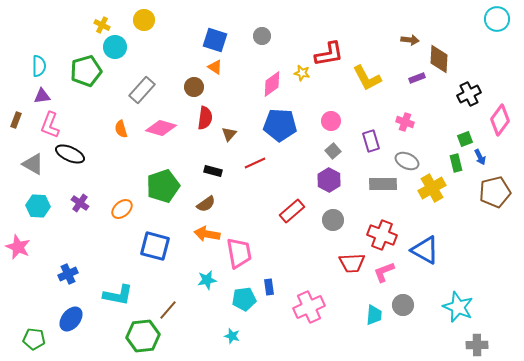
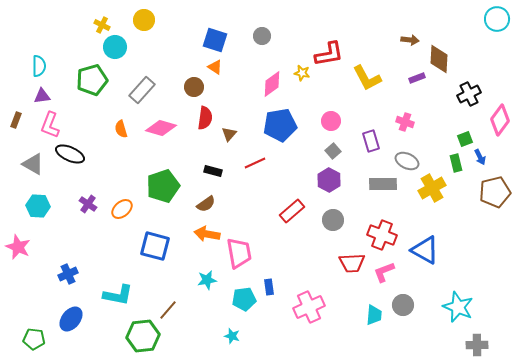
green pentagon at (86, 71): moved 6 px right, 9 px down
blue pentagon at (280, 125): rotated 12 degrees counterclockwise
purple cross at (80, 203): moved 8 px right, 1 px down
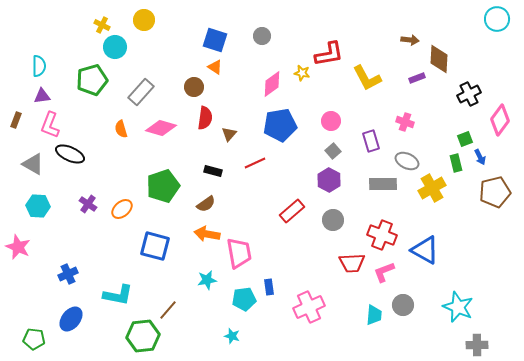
gray rectangle at (142, 90): moved 1 px left, 2 px down
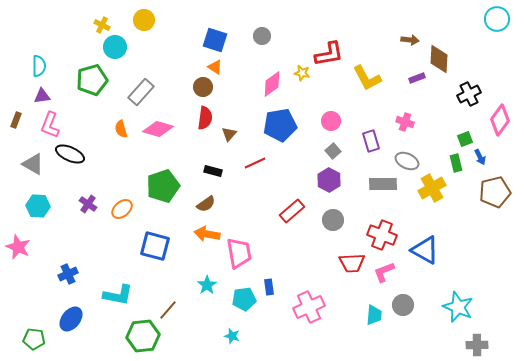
brown circle at (194, 87): moved 9 px right
pink diamond at (161, 128): moved 3 px left, 1 px down
cyan star at (207, 280): moved 5 px down; rotated 24 degrees counterclockwise
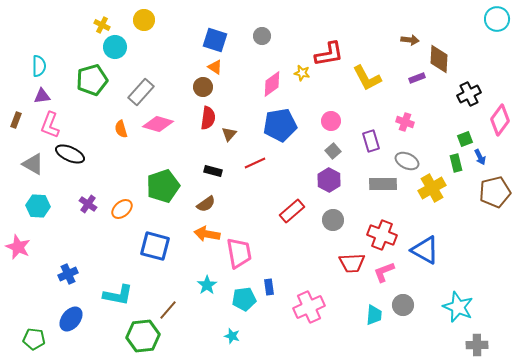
red semicircle at (205, 118): moved 3 px right
pink diamond at (158, 129): moved 5 px up
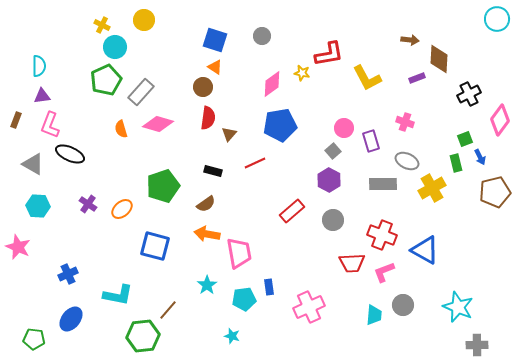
green pentagon at (92, 80): moved 14 px right; rotated 8 degrees counterclockwise
pink circle at (331, 121): moved 13 px right, 7 px down
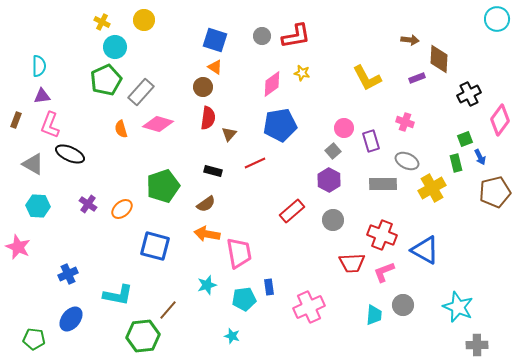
yellow cross at (102, 25): moved 3 px up
red L-shape at (329, 54): moved 33 px left, 18 px up
cyan star at (207, 285): rotated 18 degrees clockwise
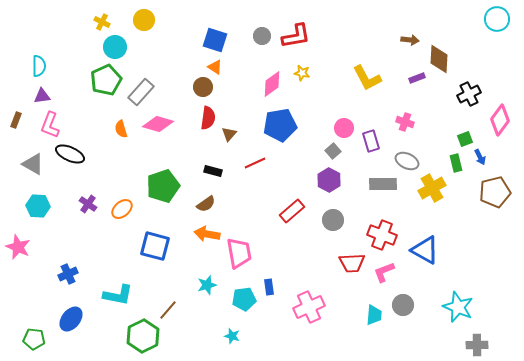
green hexagon at (143, 336): rotated 20 degrees counterclockwise
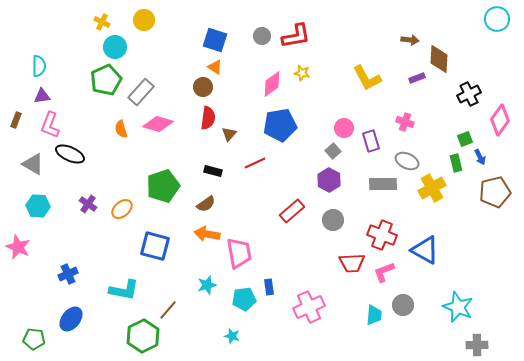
cyan L-shape at (118, 295): moved 6 px right, 5 px up
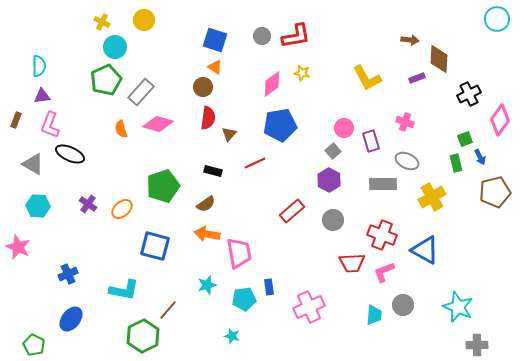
yellow cross at (432, 188): moved 9 px down
green pentagon at (34, 339): moved 6 px down; rotated 20 degrees clockwise
